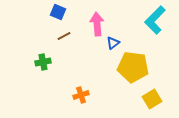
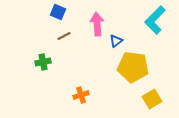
blue triangle: moved 3 px right, 2 px up
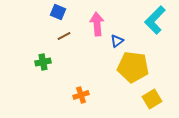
blue triangle: moved 1 px right
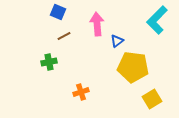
cyan L-shape: moved 2 px right
green cross: moved 6 px right
orange cross: moved 3 px up
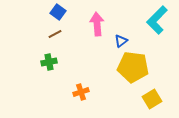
blue square: rotated 14 degrees clockwise
brown line: moved 9 px left, 2 px up
blue triangle: moved 4 px right
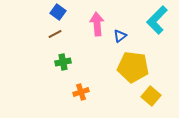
blue triangle: moved 1 px left, 5 px up
green cross: moved 14 px right
yellow square: moved 1 px left, 3 px up; rotated 18 degrees counterclockwise
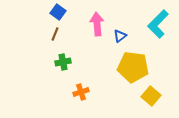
cyan L-shape: moved 1 px right, 4 px down
brown line: rotated 40 degrees counterclockwise
